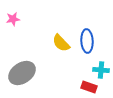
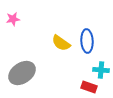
yellow semicircle: rotated 12 degrees counterclockwise
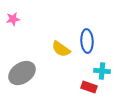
yellow semicircle: moved 6 px down
cyan cross: moved 1 px right, 1 px down
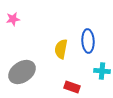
blue ellipse: moved 1 px right
yellow semicircle: rotated 66 degrees clockwise
gray ellipse: moved 1 px up
red rectangle: moved 17 px left
